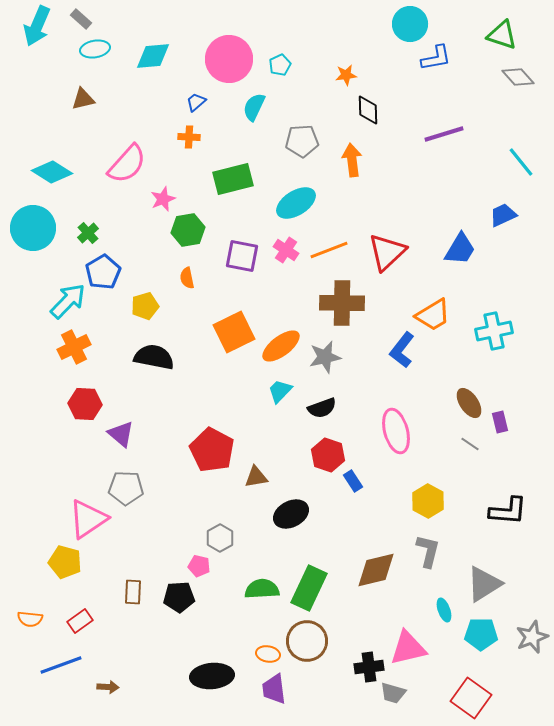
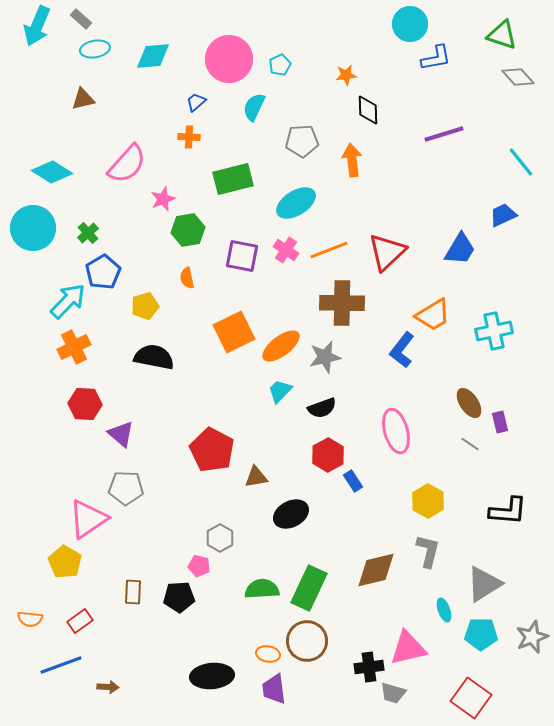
red hexagon at (328, 455): rotated 12 degrees clockwise
yellow pentagon at (65, 562): rotated 16 degrees clockwise
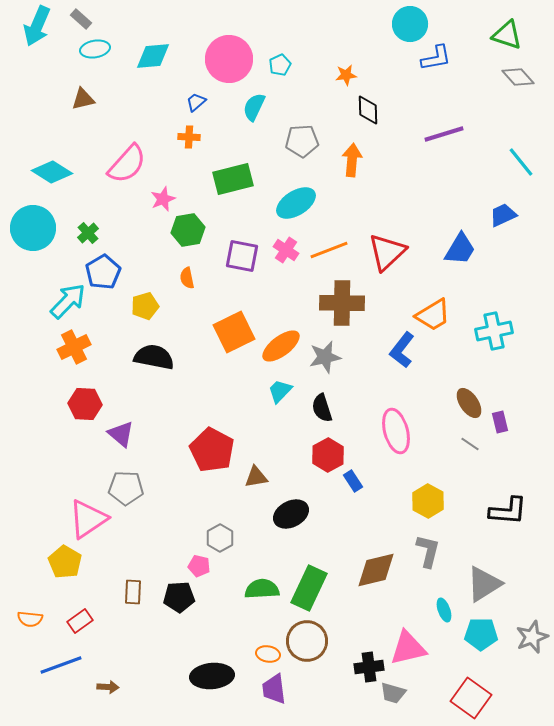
green triangle at (502, 35): moved 5 px right
orange arrow at (352, 160): rotated 12 degrees clockwise
black semicircle at (322, 408): rotated 92 degrees clockwise
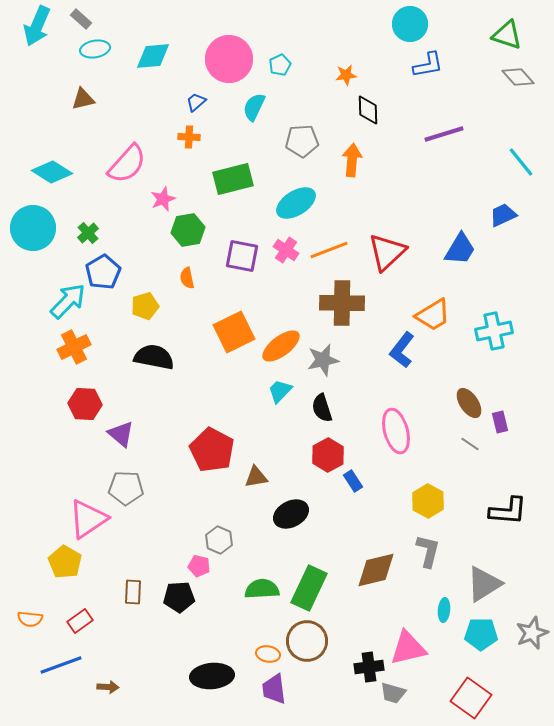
blue L-shape at (436, 58): moved 8 px left, 7 px down
gray star at (325, 357): moved 2 px left, 3 px down
gray hexagon at (220, 538): moved 1 px left, 2 px down; rotated 8 degrees counterclockwise
cyan ellipse at (444, 610): rotated 25 degrees clockwise
gray star at (532, 637): moved 4 px up
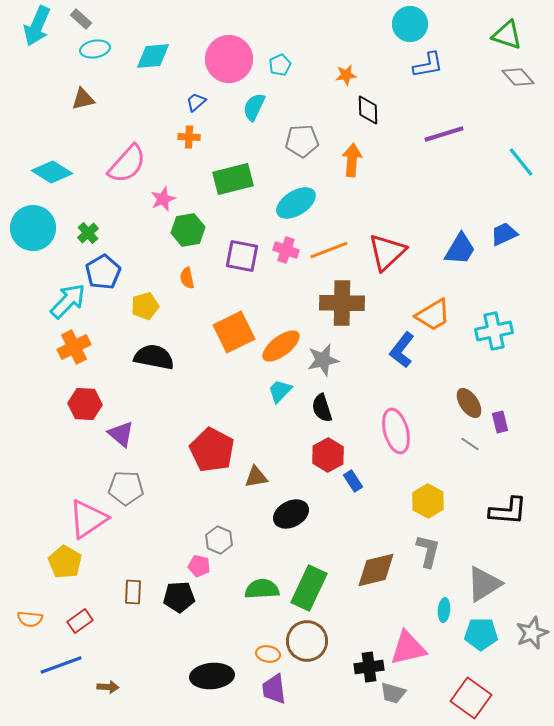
blue trapezoid at (503, 215): moved 1 px right, 19 px down
pink cross at (286, 250): rotated 15 degrees counterclockwise
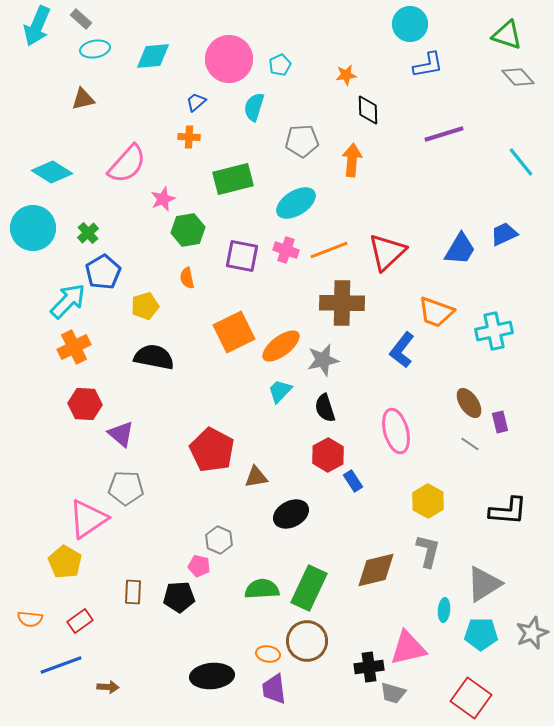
cyan semicircle at (254, 107): rotated 8 degrees counterclockwise
orange trapezoid at (433, 315): moved 3 px right, 3 px up; rotated 51 degrees clockwise
black semicircle at (322, 408): moved 3 px right
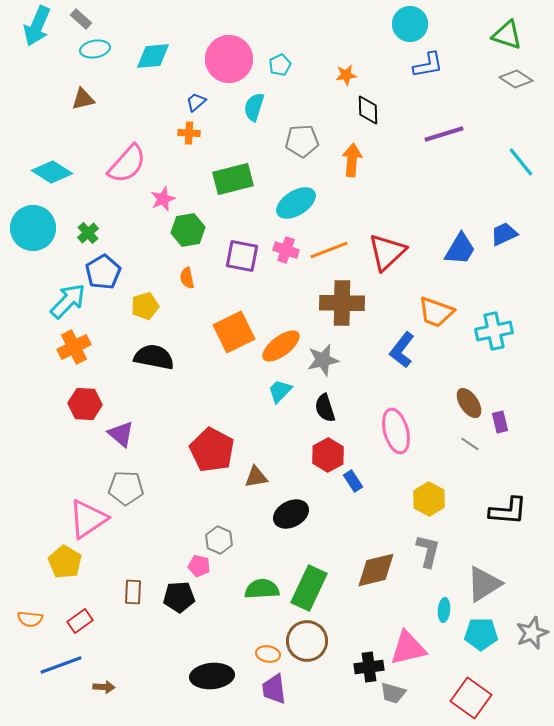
gray diamond at (518, 77): moved 2 px left, 2 px down; rotated 16 degrees counterclockwise
orange cross at (189, 137): moved 4 px up
yellow hexagon at (428, 501): moved 1 px right, 2 px up
brown arrow at (108, 687): moved 4 px left
